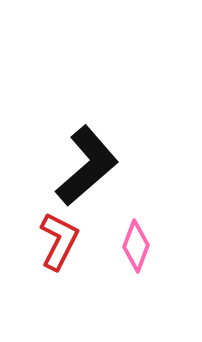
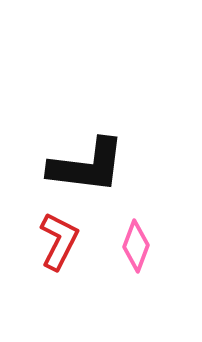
black L-shape: rotated 48 degrees clockwise
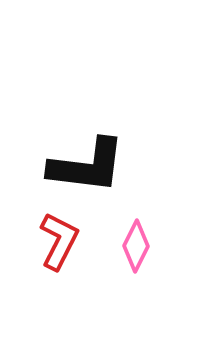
pink diamond: rotated 6 degrees clockwise
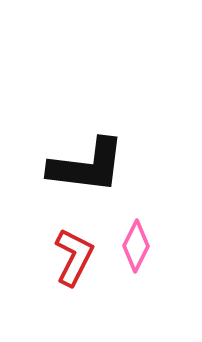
red L-shape: moved 15 px right, 16 px down
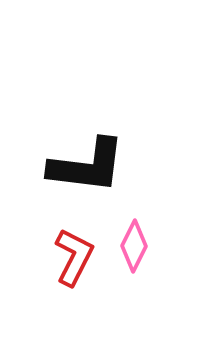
pink diamond: moved 2 px left
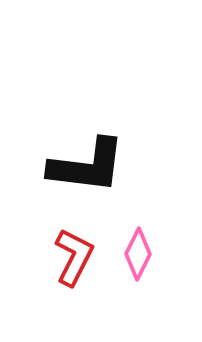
pink diamond: moved 4 px right, 8 px down
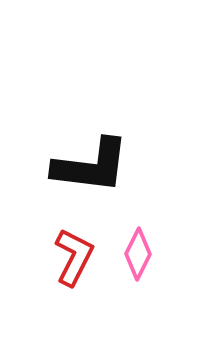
black L-shape: moved 4 px right
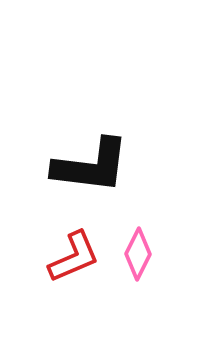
red L-shape: rotated 40 degrees clockwise
